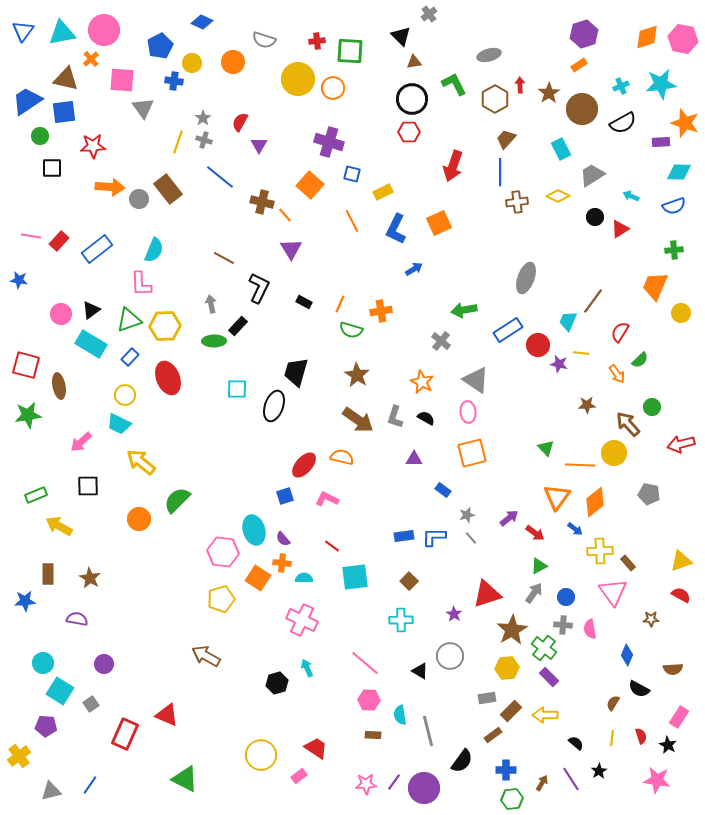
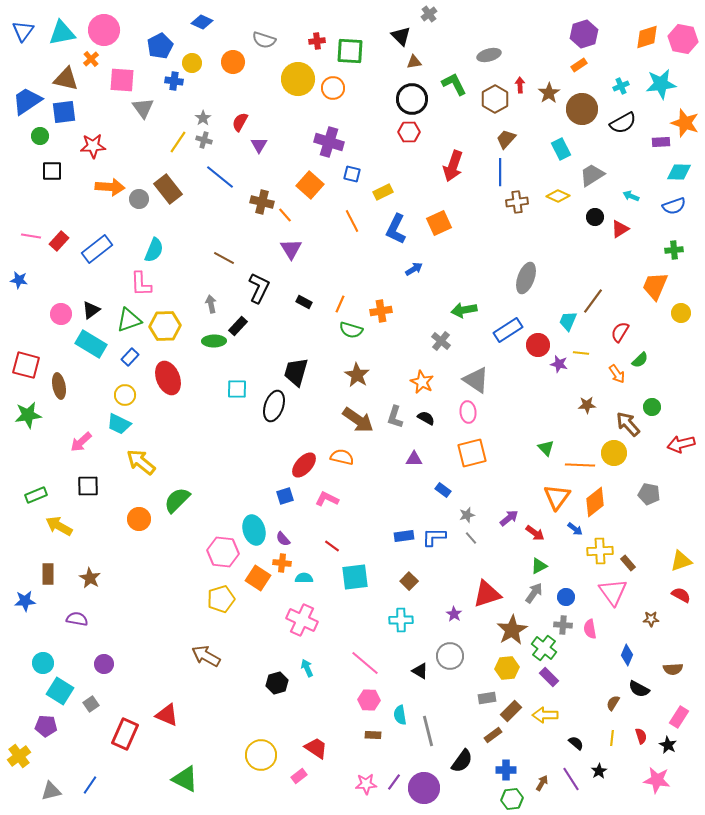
yellow line at (178, 142): rotated 15 degrees clockwise
black square at (52, 168): moved 3 px down
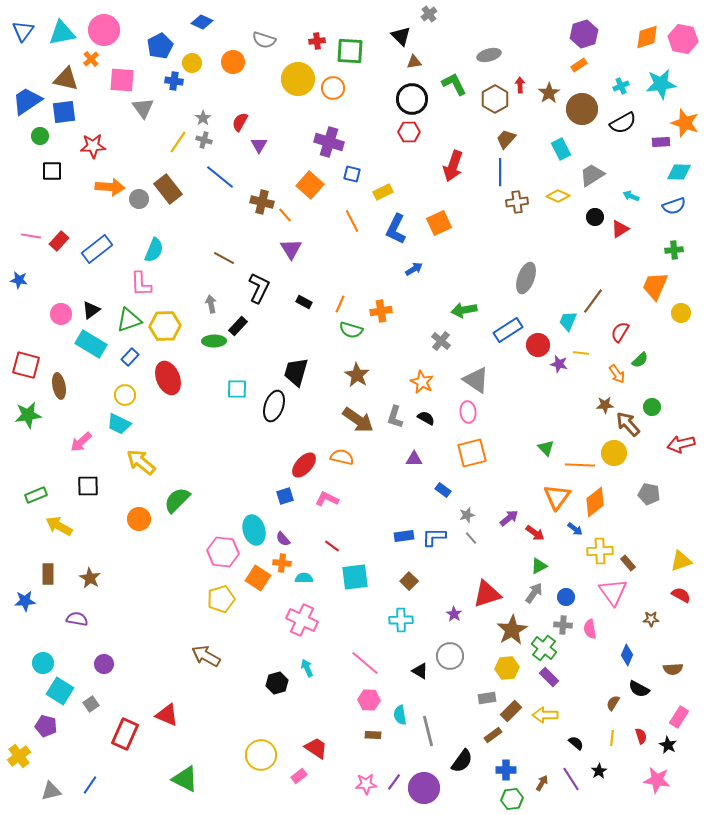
brown star at (587, 405): moved 18 px right
purple pentagon at (46, 726): rotated 10 degrees clockwise
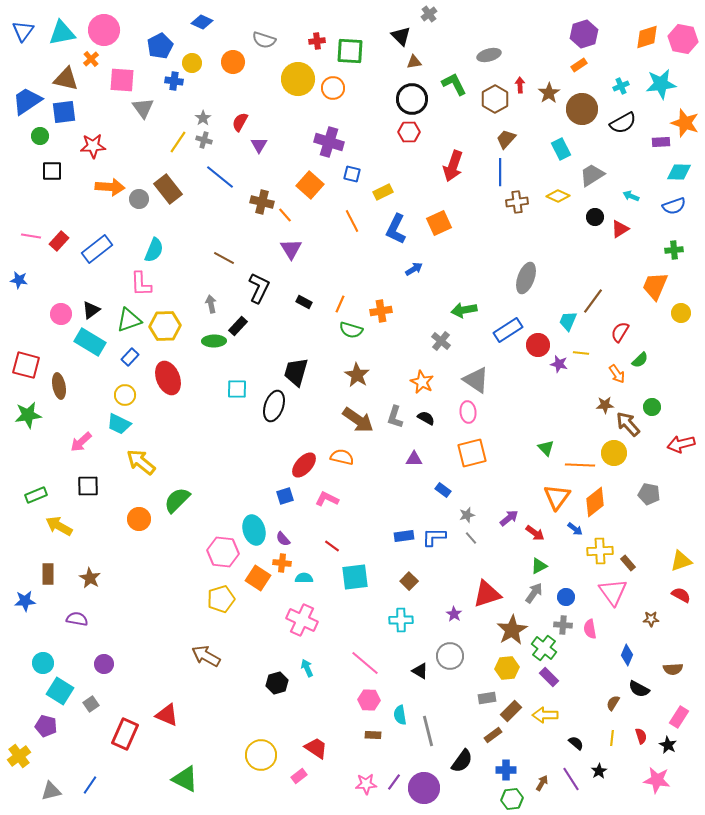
cyan rectangle at (91, 344): moved 1 px left, 2 px up
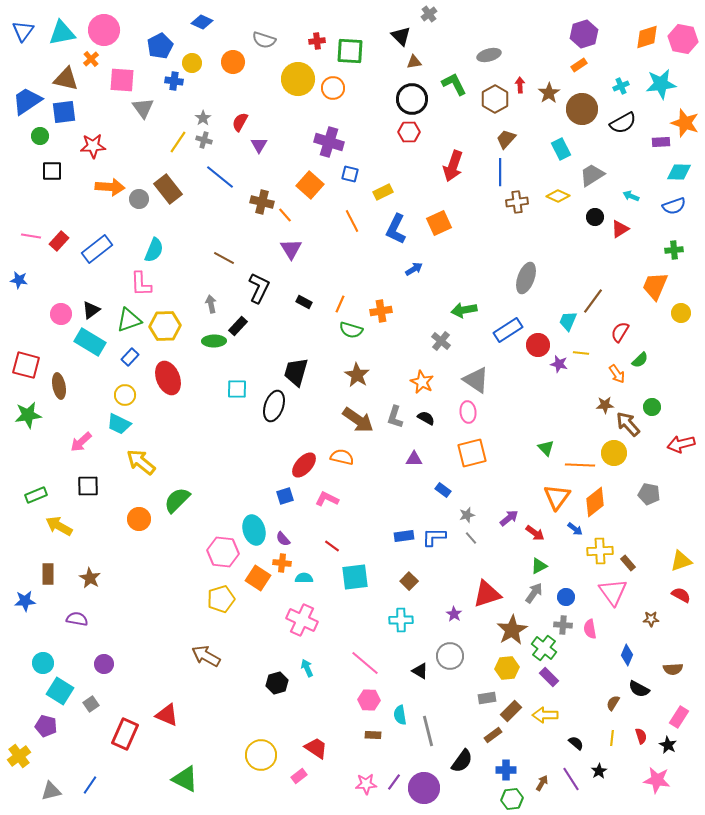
blue square at (352, 174): moved 2 px left
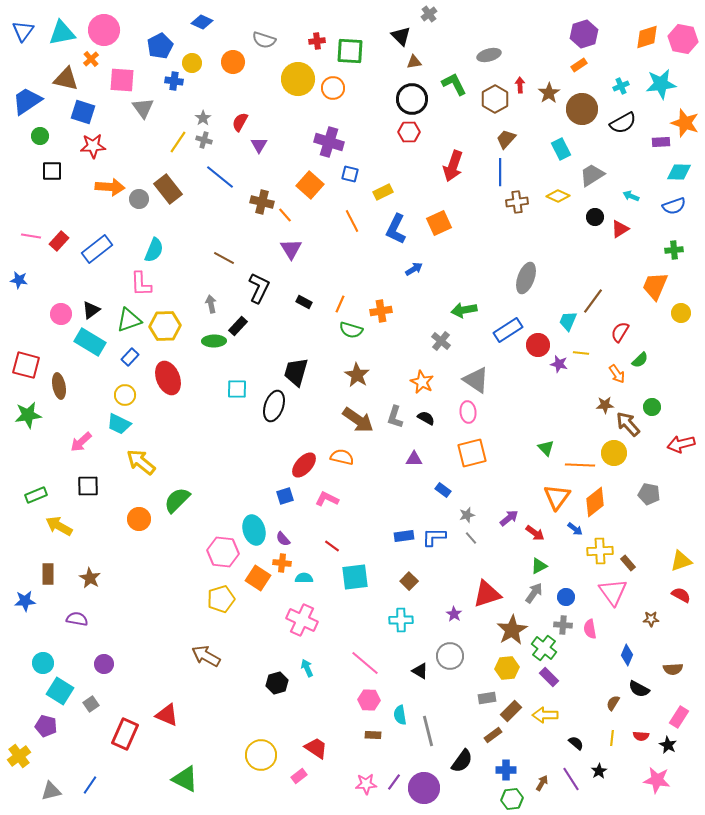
blue square at (64, 112): moved 19 px right; rotated 25 degrees clockwise
red semicircle at (641, 736): rotated 112 degrees clockwise
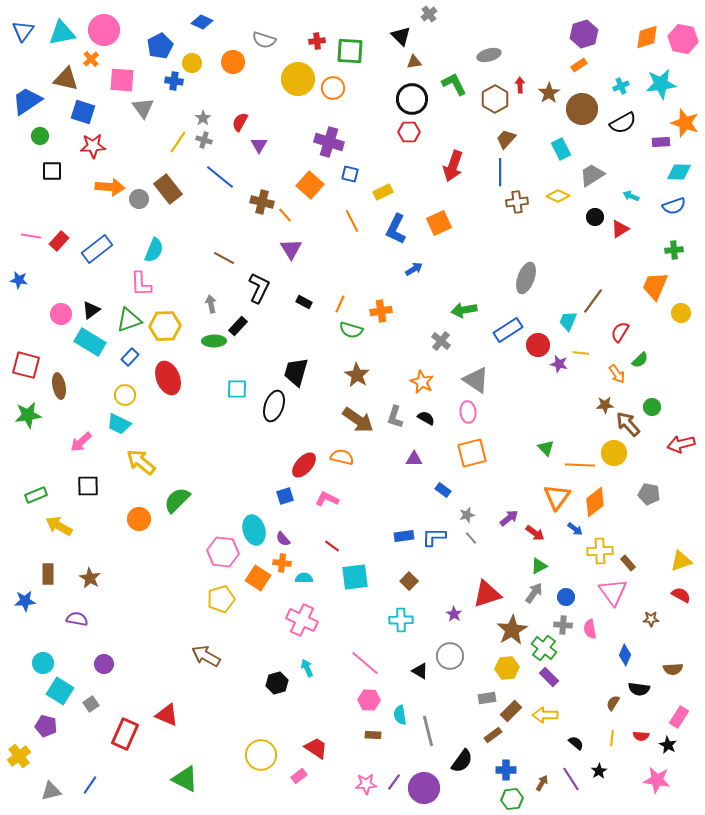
blue diamond at (627, 655): moved 2 px left
black semicircle at (639, 689): rotated 20 degrees counterclockwise
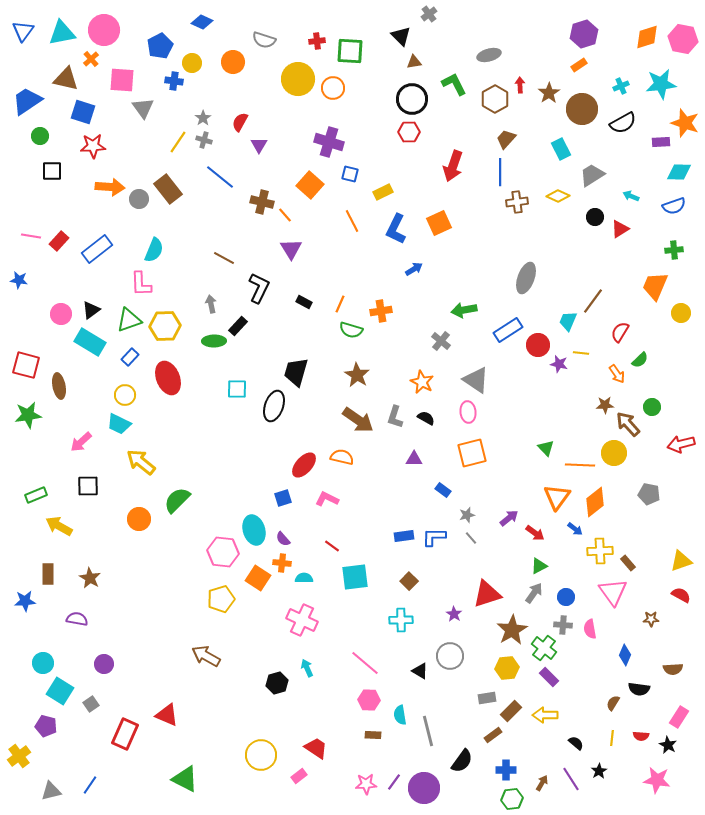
blue square at (285, 496): moved 2 px left, 2 px down
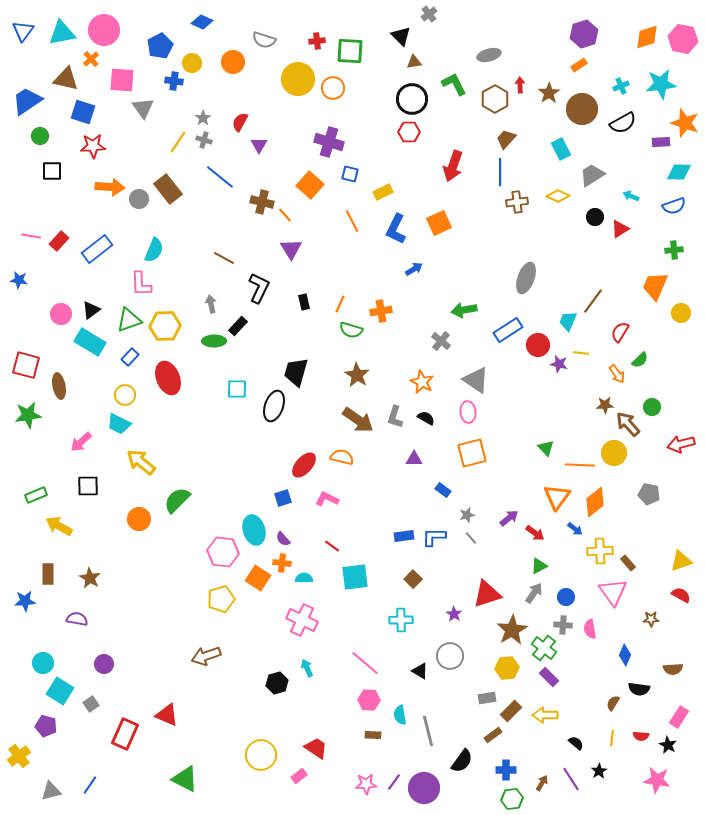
black rectangle at (304, 302): rotated 49 degrees clockwise
brown square at (409, 581): moved 4 px right, 2 px up
brown arrow at (206, 656): rotated 48 degrees counterclockwise
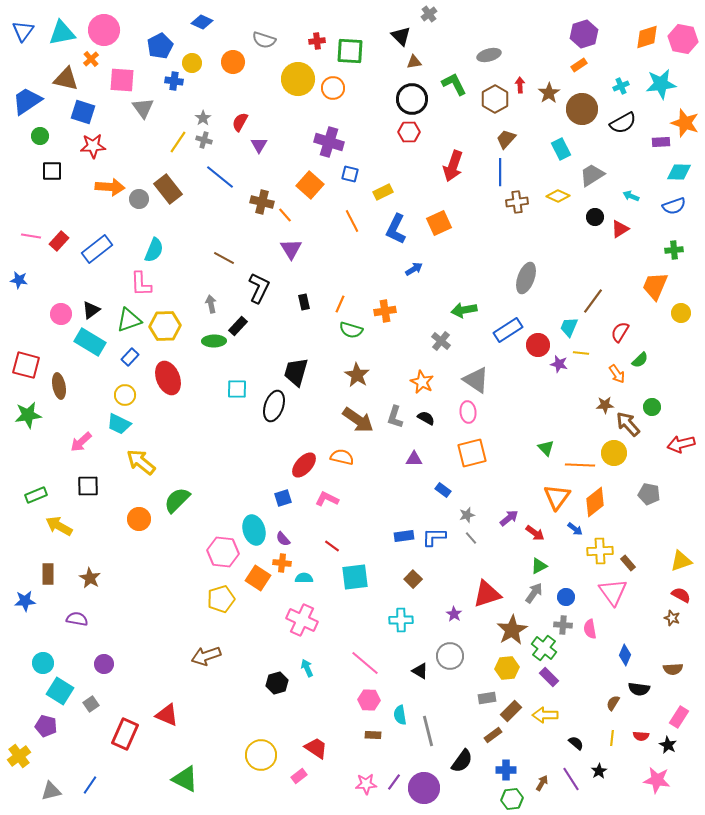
orange cross at (381, 311): moved 4 px right
cyan trapezoid at (568, 321): moved 1 px right, 6 px down
brown star at (651, 619): moved 21 px right, 1 px up; rotated 21 degrees clockwise
